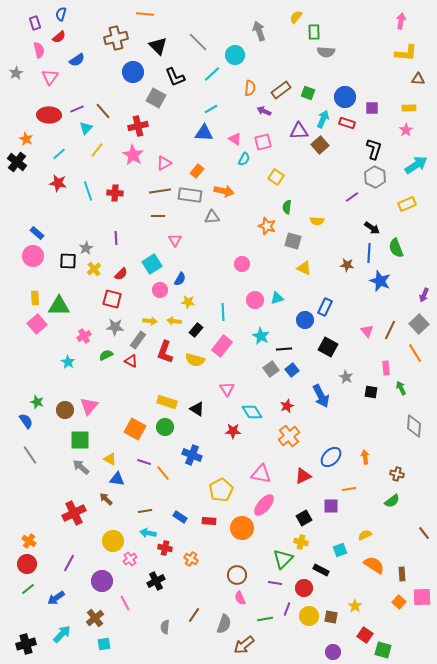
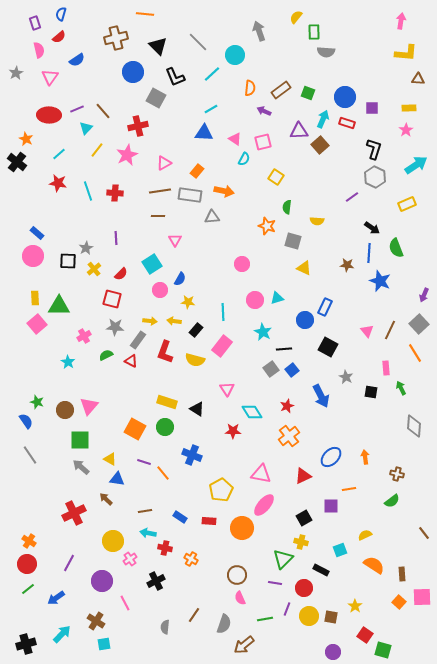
pink star at (133, 155): moved 6 px left; rotated 15 degrees clockwise
cyan star at (261, 336): moved 2 px right, 4 px up
brown cross at (95, 618): moved 1 px right, 3 px down; rotated 18 degrees counterclockwise
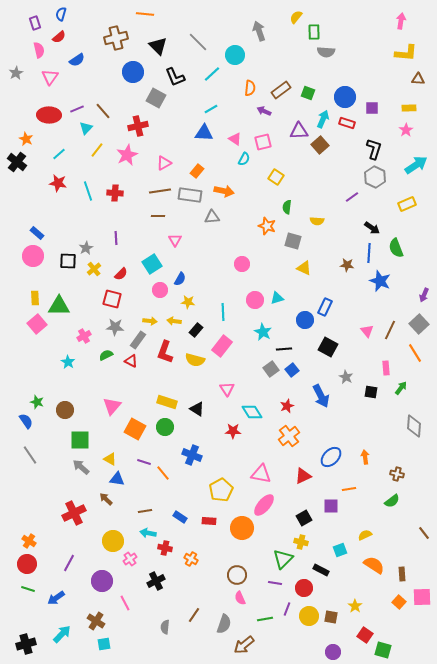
green arrow at (401, 388): rotated 64 degrees clockwise
pink triangle at (89, 406): moved 23 px right
green line at (28, 589): rotated 56 degrees clockwise
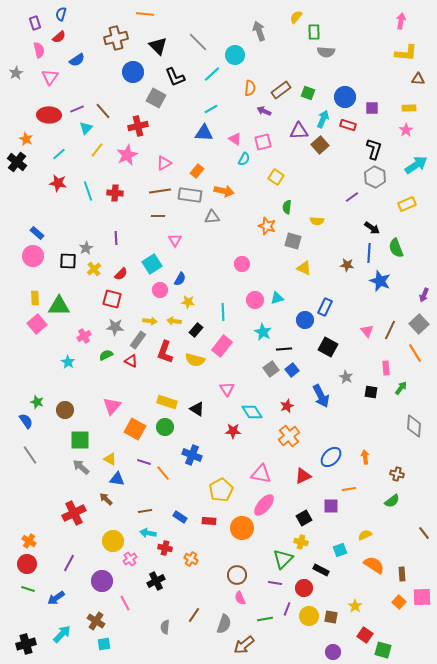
red rectangle at (347, 123): moved 1 px right, 2 px down
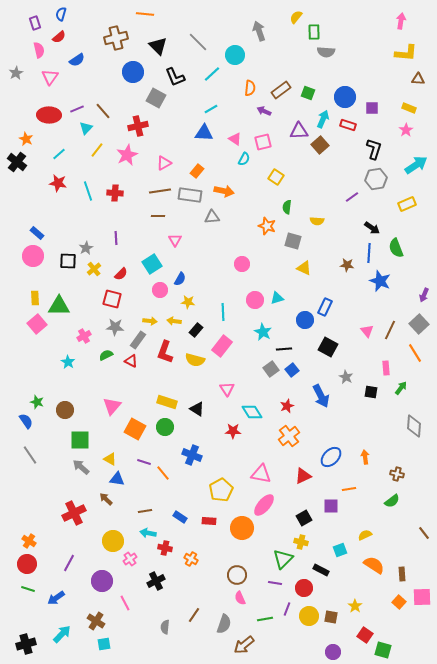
yellow rectangle at (409, 108): rotated 24 degrees clockwise
gray hexagon at (375, 177): moved 1 px right, 2 px down; rotated 25 degrees clockwise
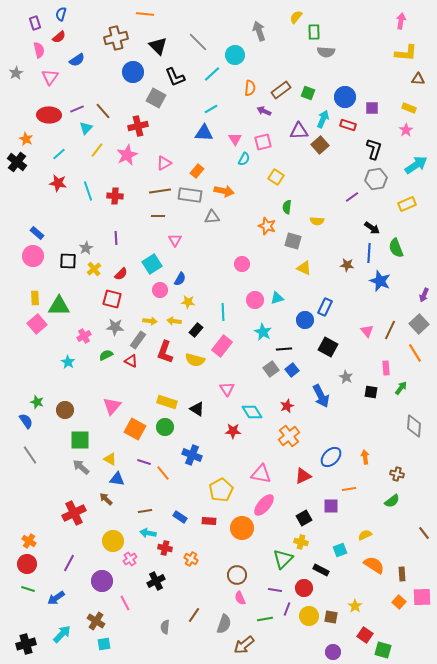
pink triangle at (235, 139): rotated 24 degrees clockwise
red cross at (115, 193): moved 3 px down
purple line at (275, 583): moved 7 px down
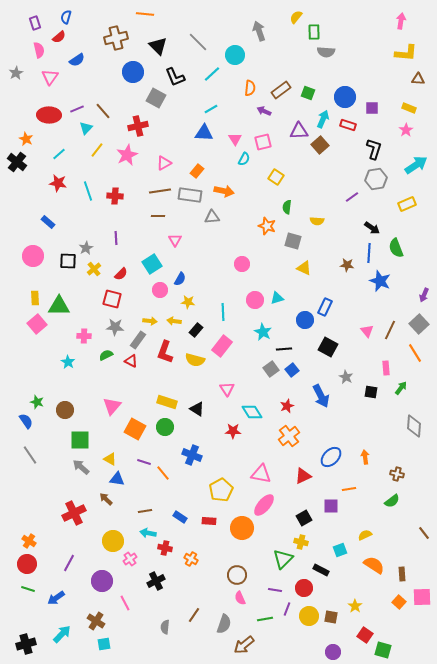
blue semicircle at (61, 14): moved 5 px right, 3 px down
blue rectangle at (37, 233): moved 11 px right, 11 px up
pink cross at (84, 336): rotated 32 degrees clockwise
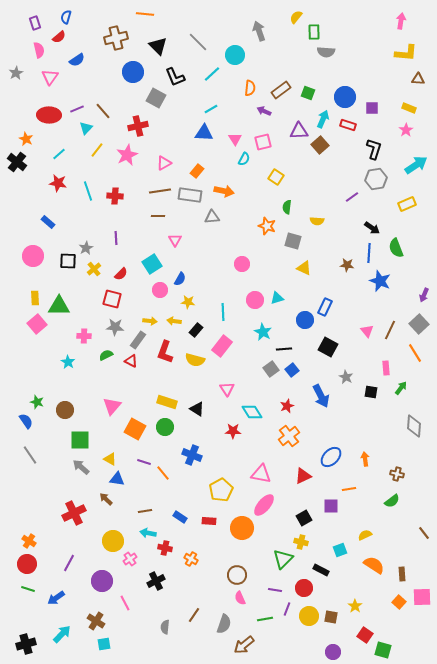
orange arrow at (365, 457): moved 2 px down
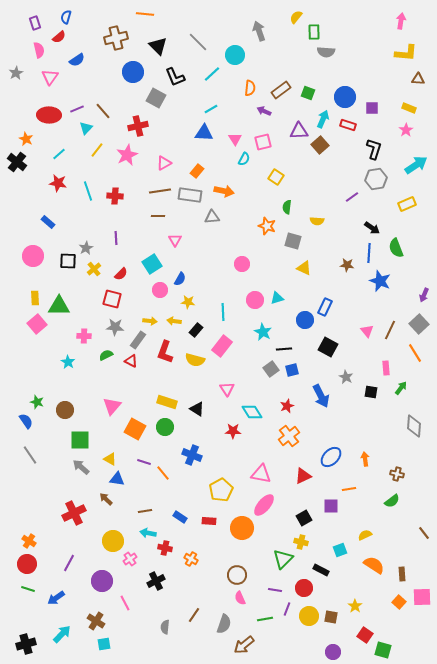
blue square at (292, 370): rotated 24 degrees clockwise
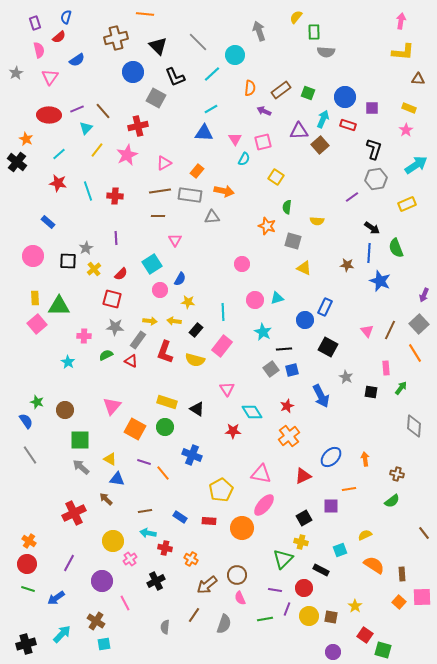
yellow L-shape at (406, 53): moved 3 px left, 1 px up
brown arrow at (244, 645): moved 37 px left, 60 px up
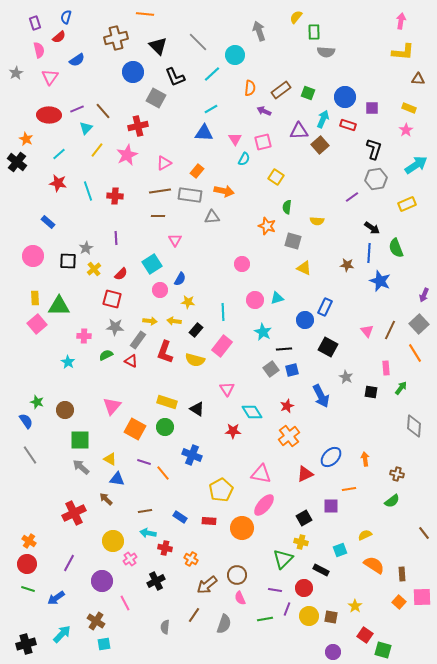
red triangle at (303, 476): moved 2 px right, 2 px up
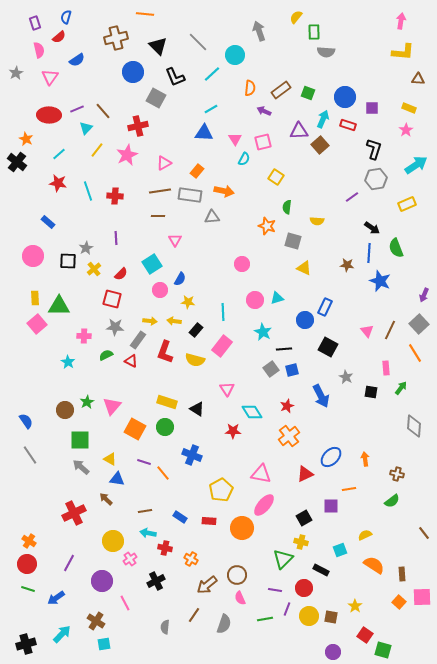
green star at (37, 402): moved 50 px right; rotated 24 degrees clockwise
